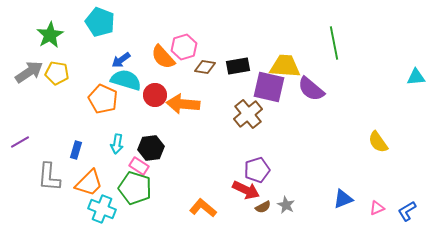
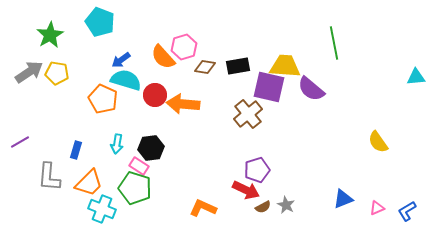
orange L-shape: rotated 16 degrees counterclockwise
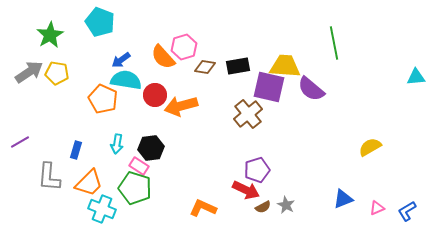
cyan semicircle: rotated 8 degrees counterclockwise
orange arrow: moved 2 px left, 2 px down; rotated 20 degrees counterclockwise
yellow semicircle: moved 8 px left, 5 px down; rotated 95 degrees clockwise
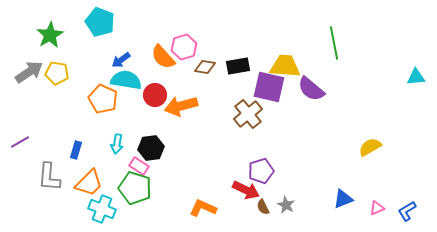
purple pentagon: moved 4 px right, 1 px down
brown semicircle: rotated 91 degrees clockwise
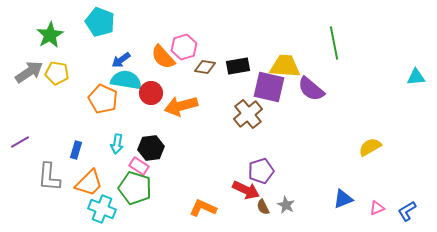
red circle: moved 4 px left, 2 px up
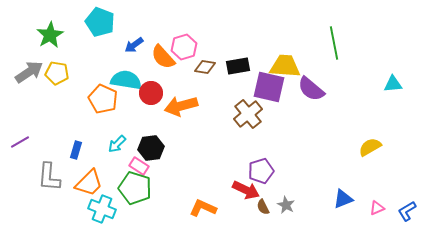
blue arrow: moved 13 px right, 15 px up
cyan triangle: moved 23 px left, 7 px down
cyan arrow: rotated 36 degrees clockwise
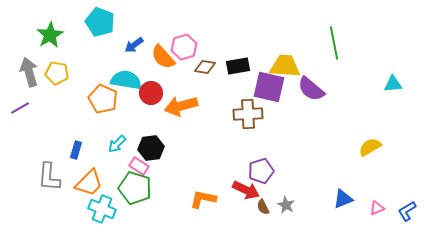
gray arrow: rotated 72 degrees counterclockwise
brown cross: rotated 36 degrees clockwise
purple line: moved 34 px up
orange L-shape: moved 9 px up; rotated 12 degrees counterclockwise
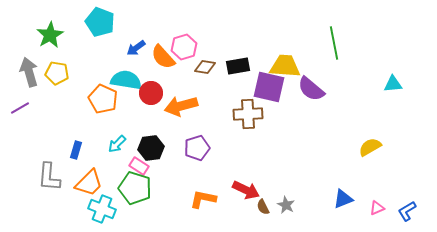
blue arrow: moved 2 px right, 3 px down
purple pentagon: moved 64 px left, 23 px up
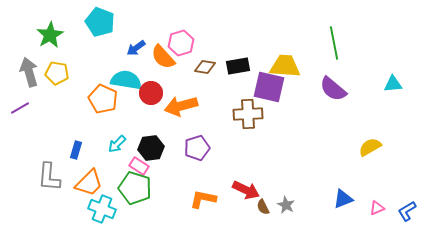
pink hexagon: moved 3 px left, 4 px up
purple semicircle: moved 22 px right
